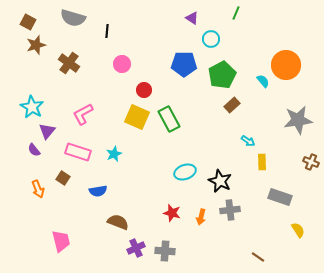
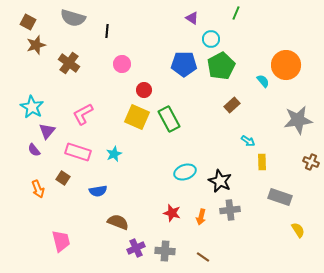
green pentagon at (222, 75): moved 1 px left, 9 px up
brown line at (258, 257): moved 55 px left
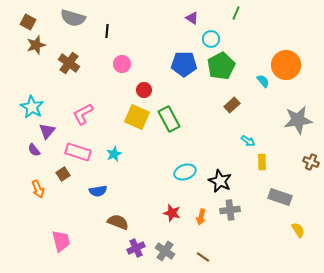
brown square at (63, 178): moved 4 px up; rotated 24 degrees clockwise
gray cross at (165, 251): rotated 30 degrees clockwise
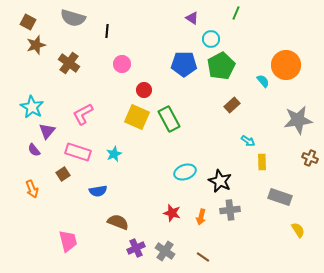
brown cross at (311, 162): moved 1 px left, 4 px up
orange arrow at (38, 189): moved 6 px left
pink trapezoid at (61, 241): moved 7 px right
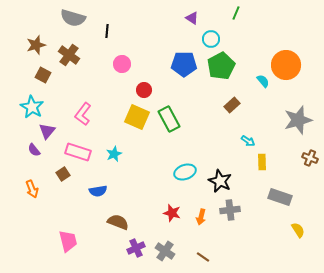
brown square at (28, 22): moved 15 px right, 53 px down
brown cross at (69, 63): moved 8 px up
pink L-shape at (83, 114): rotated 25 degrees counterclockwise
gray star at (298, 120): rotated 8 degrees counterclockwise
